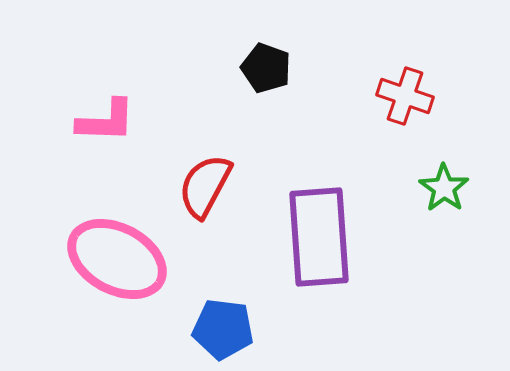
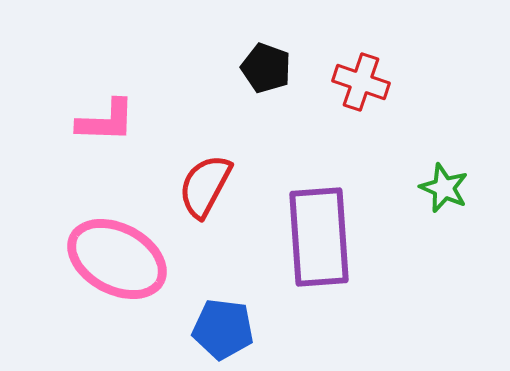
red cross: moved 44 px left, 14 px up
green star: rotated 12 degrees counterclockwise
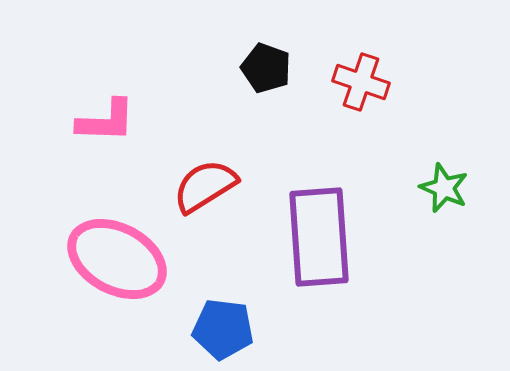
red semicircle: rotated 30 degrees clockwise
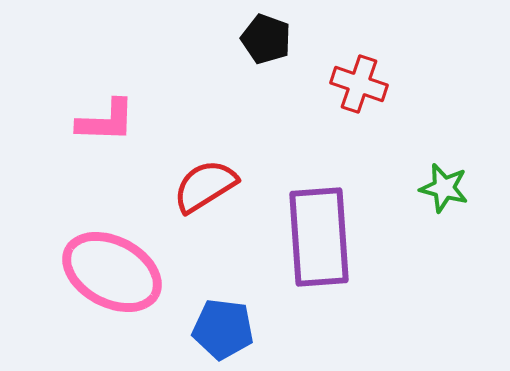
black pentagon: moved 29 px up
red cross: moved 2 px left, 2 px down
green star: rotated 9 degrees counterclockwise
pink ellipse: moved 5 px left, 13 px down
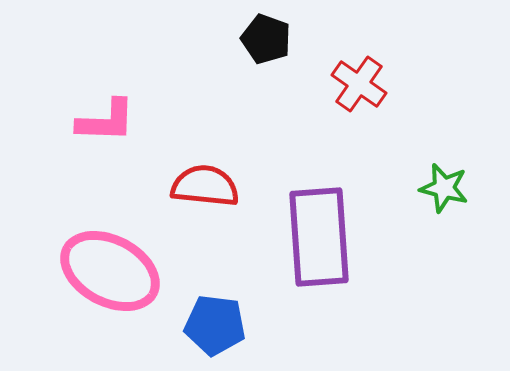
red cross: rotated 16 degrees clockwise
red semicircle: rotated 38 degrees clockwise
pink ellipse: moved 2 px left, 1 px up
blue pentagon: moved 8 px left, 4 px up
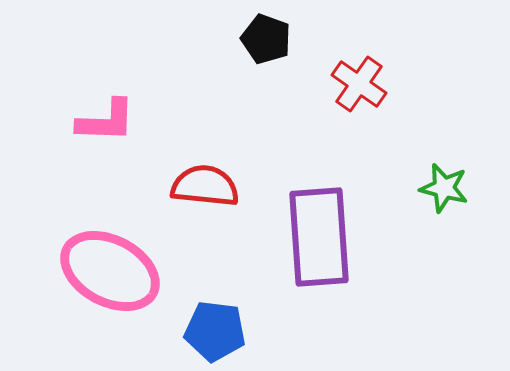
blue pentagon: moved 6 px down
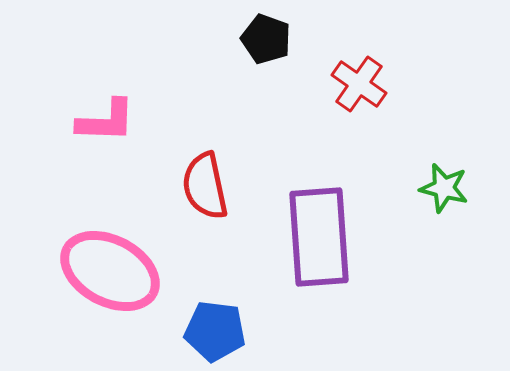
red semicircle: rotated 108 degrees counterclockwise
